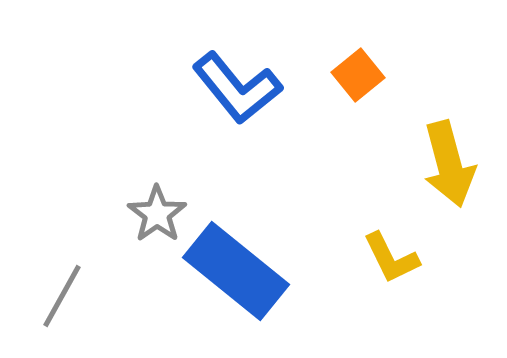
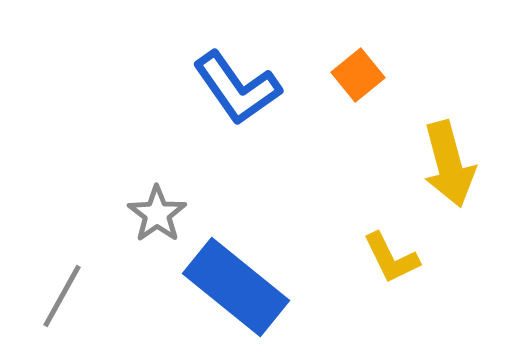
blue L-shape: rotated 4 degrees clockwise
blue rectangle: moved 16 px down
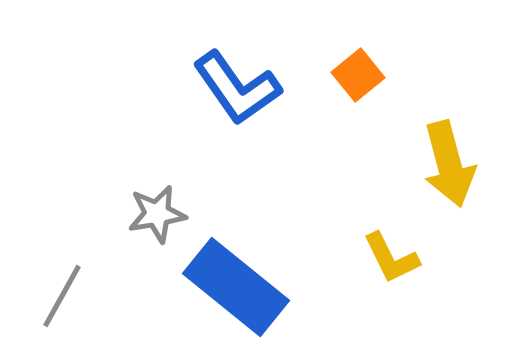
gray star: rotated 26 degrees clockwise
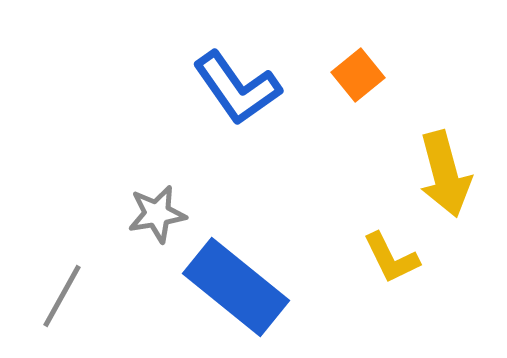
yellow arrow: moved 4 px left, 10 px down
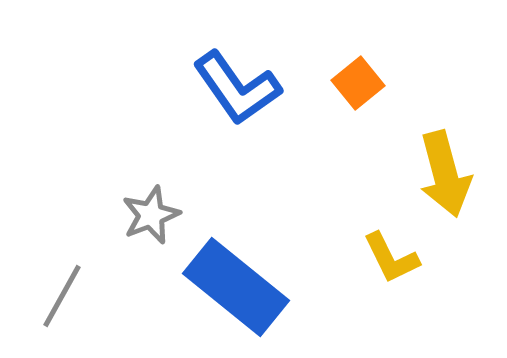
orange square: moved 8 px down
gray star: moved 6 px left, 1 px down; rotated 12 degrees counterclockwise
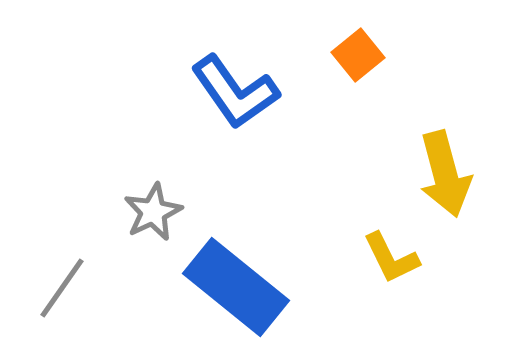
orange square: moved 28 px up
blue L-shape: moved 2 px left, 4 px down
gray star: moved 2 px right, 3 px up; rotated 4 degrees counterclockwise
gray line: moved 8 px up; rotated 6 degrees clockwise
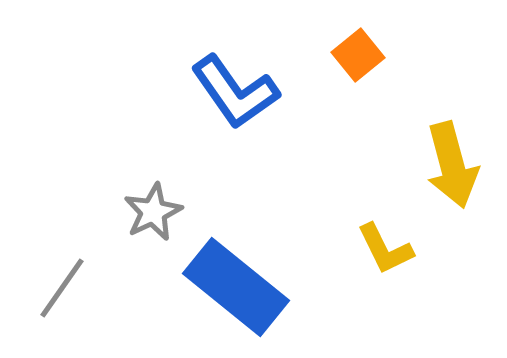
yellow arrow: moved 7 px right, 9 px up
yellow L-shape: moved 6 px left, 9 px up
